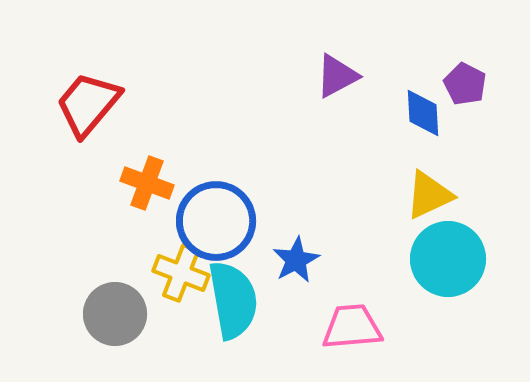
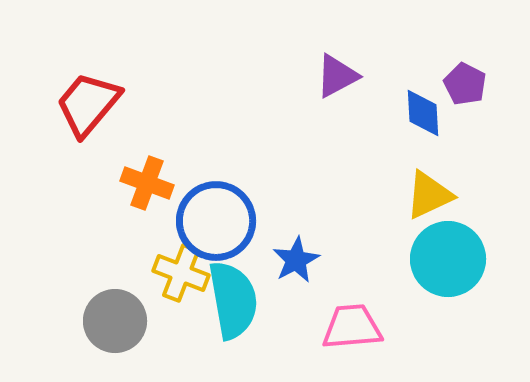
gray circle: moved 7 px down
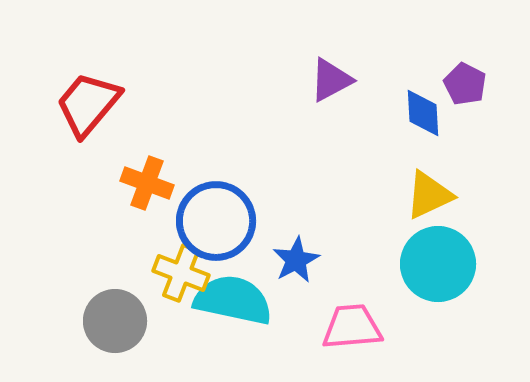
purple triangle: moved 6 px left, 4 px down
cyan circle: moved 10 px left, 5 px down
cyan semicircle: rotated 68 degrees counterclockwise
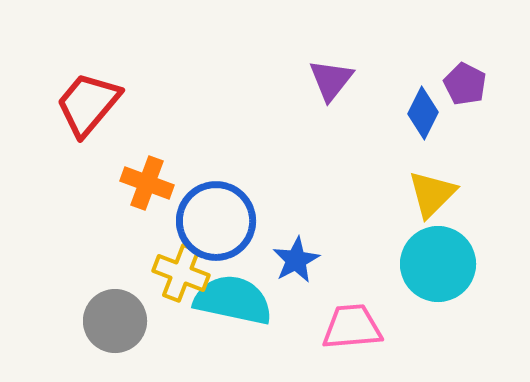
purple triangle: rotated 24 degrees counterclockwise
blue diamond: rotated 30 degrees clockwise
yellow triangle: moved 3 px right, 1 px up; rotated 20 degrees counterclockwise
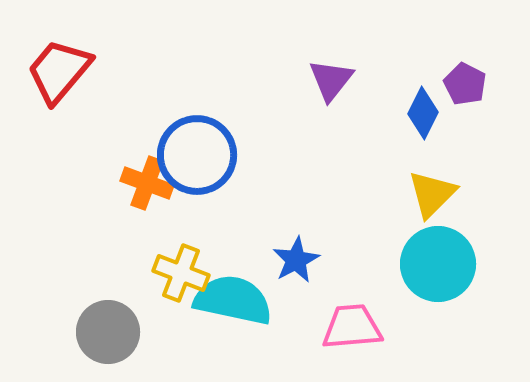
red trapezoid: moved 29 px left, 33 px up
blue circle: moved 19 px left, 66 px up
gray circle: moved 7 px left, 11 px down
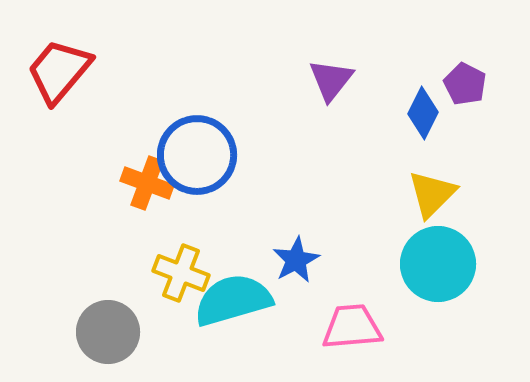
cyan semicircle: rotated 28 degrees counterclockwise
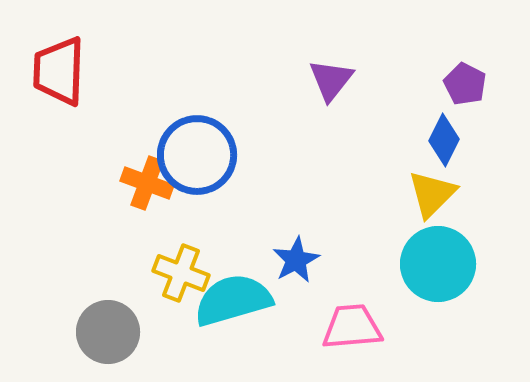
red trapezoid: rotated 38 degrees counterclockwise
blue diamond: moved 21 px right, 27 px down
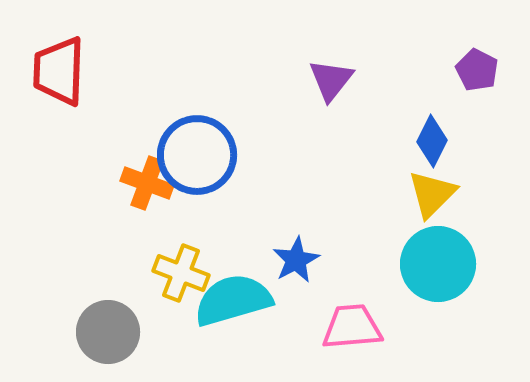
purple pentagon: moved 12 px right, 14 px up
blue diamond: moved 12 px left, 1 px down
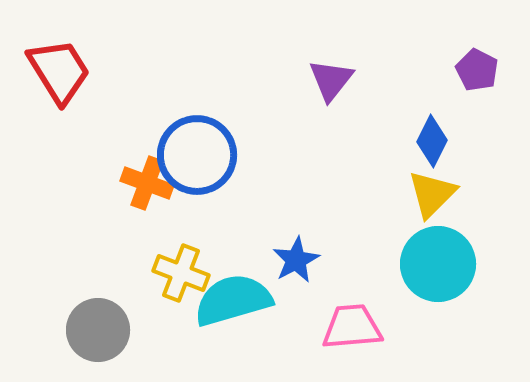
red trapezoid: rotated 146 degrees clockwise
gray circle: moved 10 px left, 2 px up
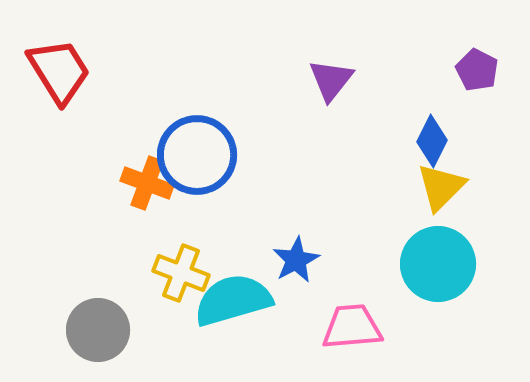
yellow triangle: moved 9 px right, 7 px up
